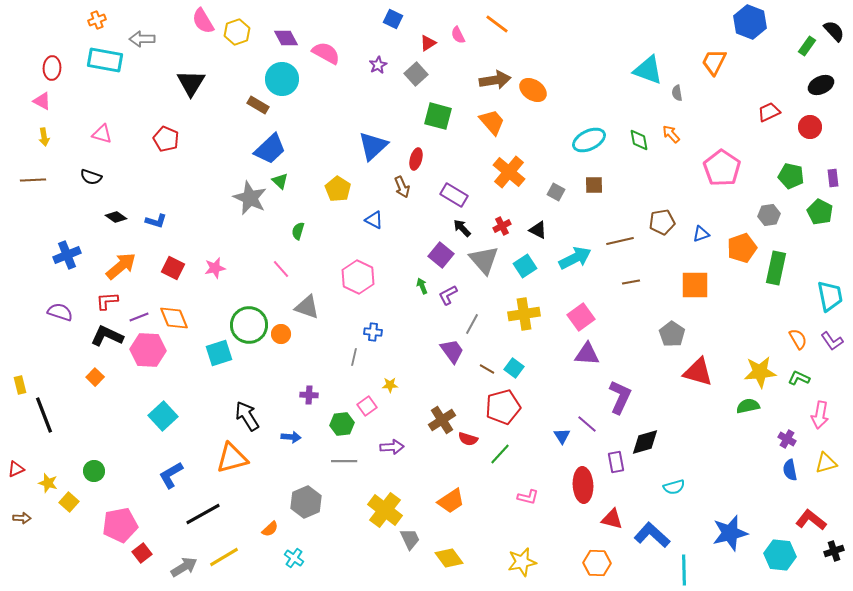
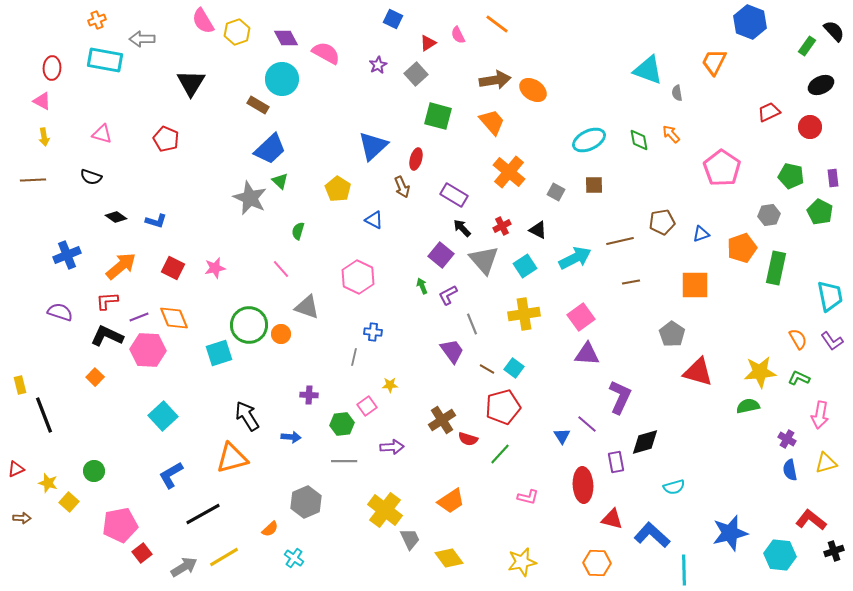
gray line at (472, 324): rotated 50 degrees counterclockwise
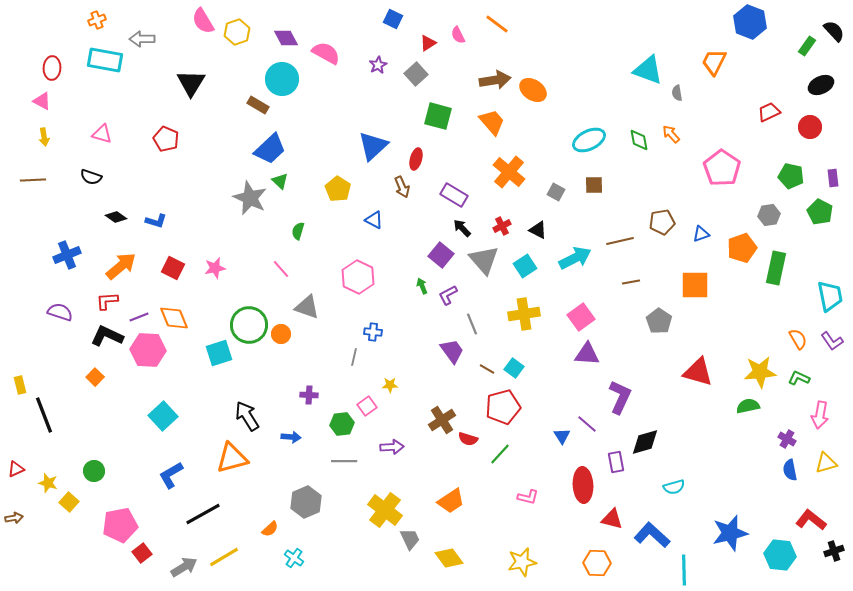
gray pentagon at (672, 334): moved 13 px left, 13 px up
brown arrow at (22, 518): moved 8 px left; rotated 12 degrees counterclockwise
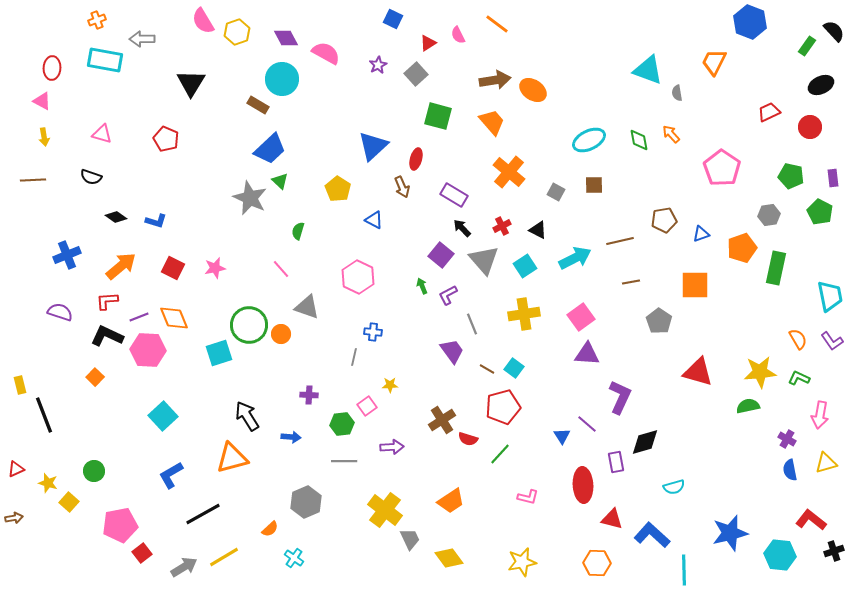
brown pentagon at (662, 222): moved 2 px right, 2 px up
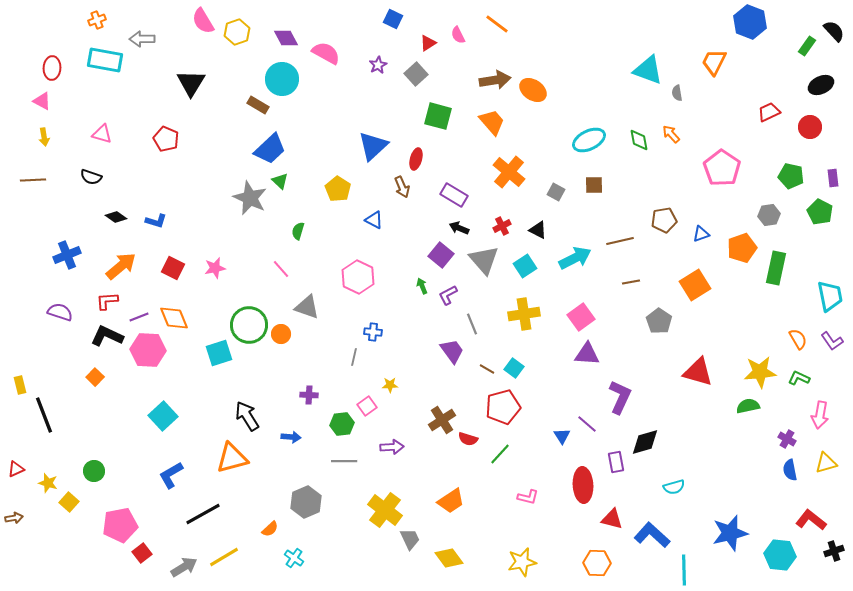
black arrow at (462, 228): moved 3 px left; rotated 24 degrees counterclockwise
orange square at (695, 285): rotated 32 degrees counterclockwise
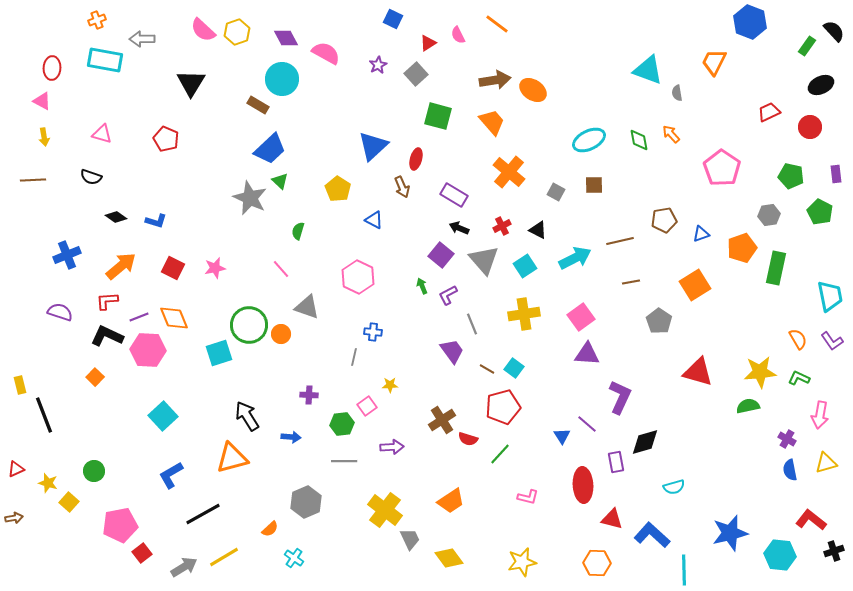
pink semicircle at (203, 21): moved 9 px down; rotated 16 degrees counterclockwise
purple rectangle at (833, 178): moved 3 px right, 4 px up
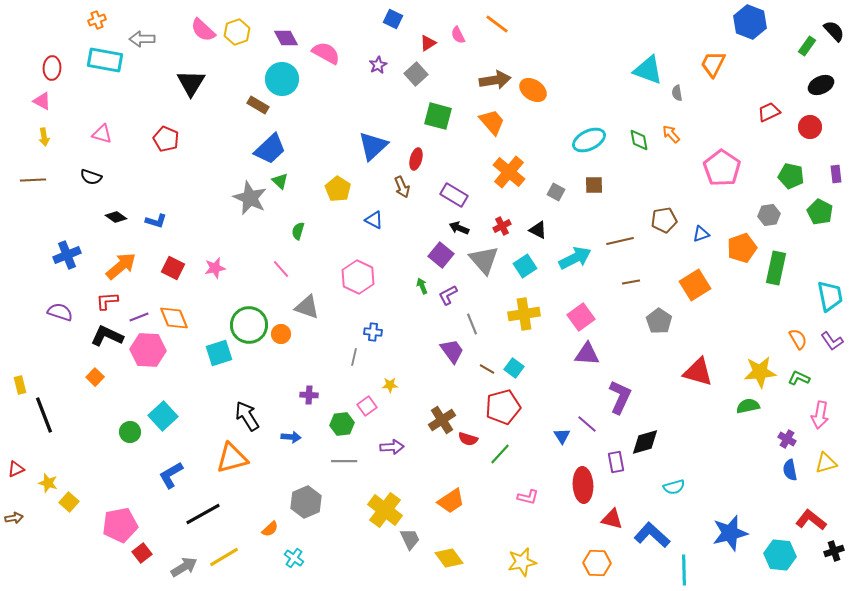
orange trapezoid at (714, 62): moved 1 px left, 2 px down
green circle at (94, 471): moved 36 px right, 39 px up
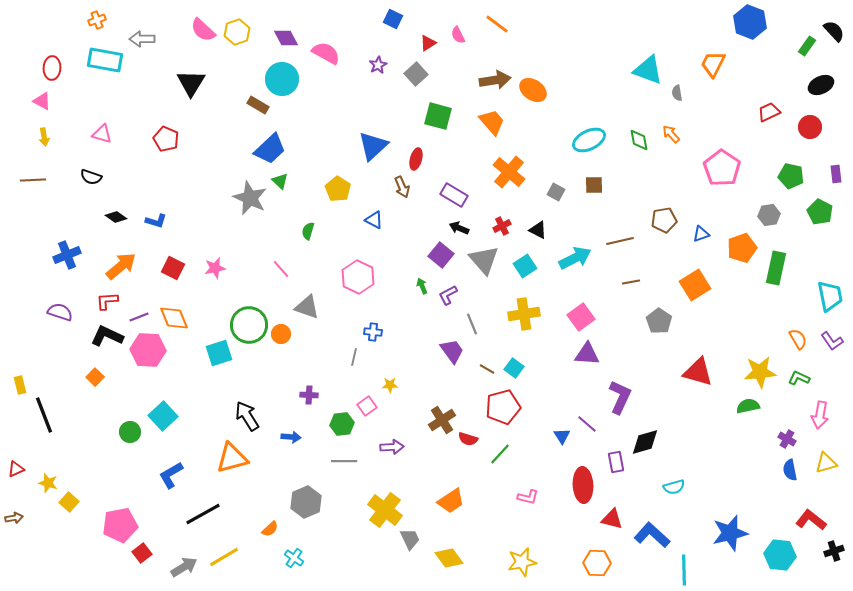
green semicircle at (298, 231): moved 10 px right
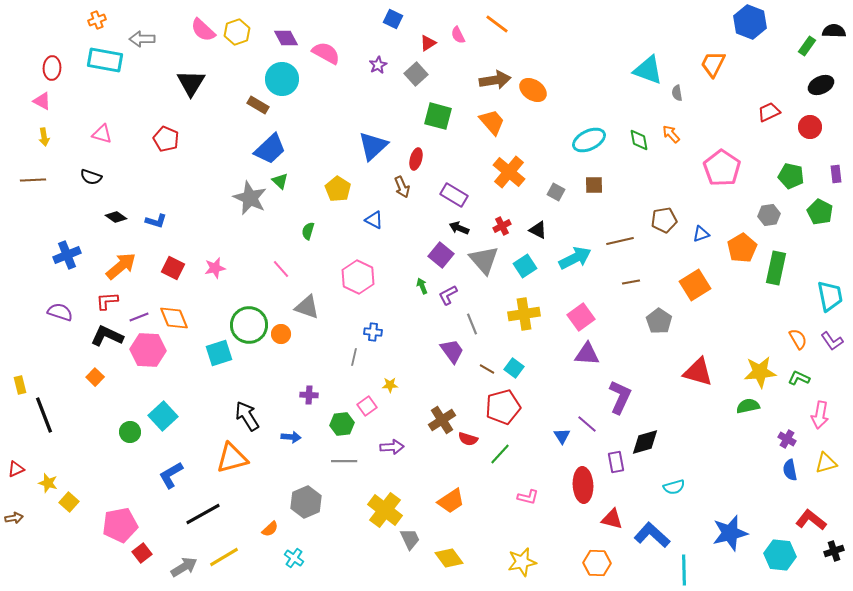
black semicircle at (834, 31): rotated 45 degrees counterclockwise
orange pentagon at (742, 248): rotated 12 degrees counterclockwise
